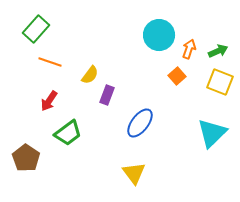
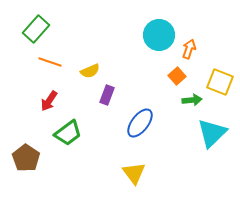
green arrow: moved 26 px left, 49 px down; rotated 18 degrees clockwise
yellow semicircle: moved 4 px up; rotated 30 degrees clockwise
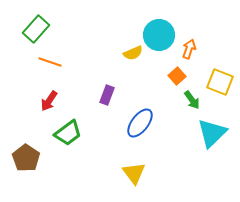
yellow semicircle: moved 43 px right, 18 px up
green arrow: rotated 60 degrees clockwise
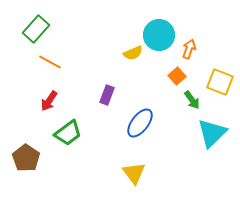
orange line: rotated 10 degrees clockwise
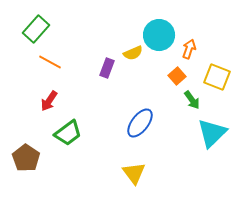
yellow square: moved 3 px left, 5 px up
purple rectangle: moved 27 px up
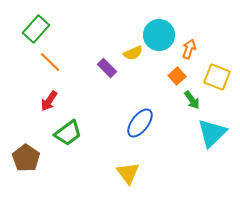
orange line: rotated 15 degrees clockwise
purple rectangle: rotated 66 degrees counterclockwise
yellow triangle: moved 6 px left
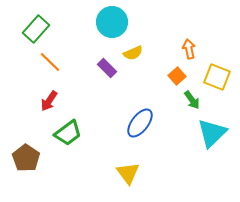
cyan circle: moved 47 px left, 13 px up
orange arrow: rotated 30 degrees counterclockwise
